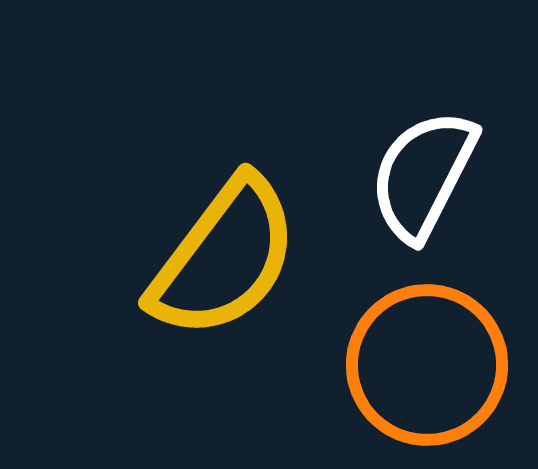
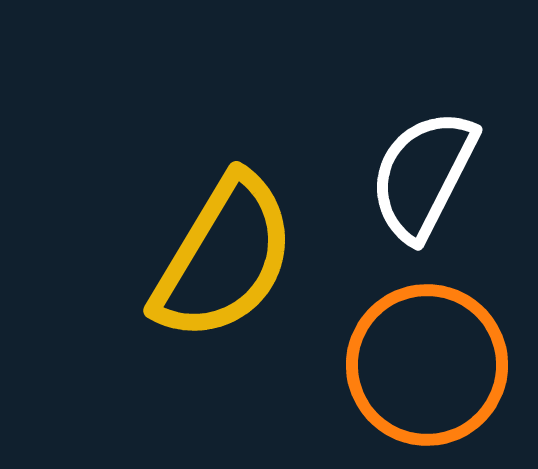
yellow semicircle: rotated 6 degrees counterclockwise
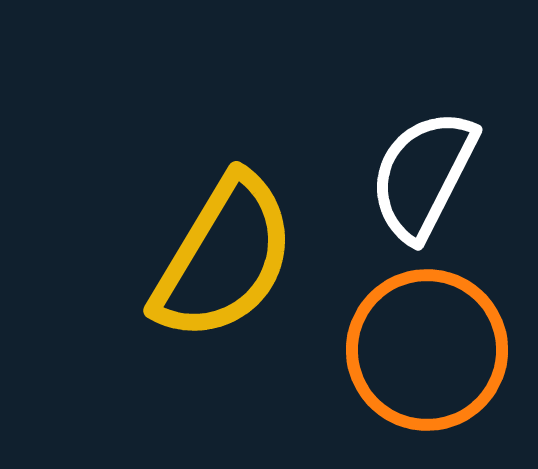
orange circle: moved 15 px up
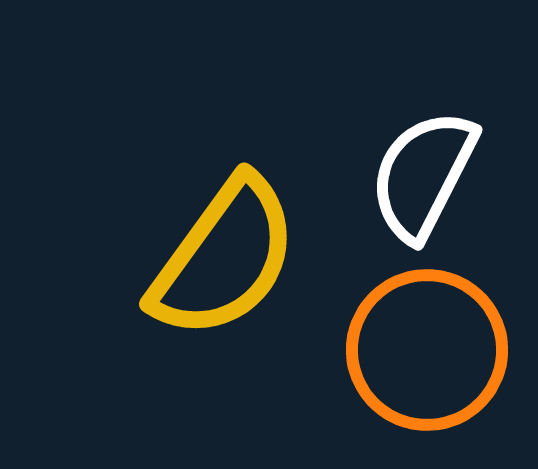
yellow semicircle: rotated 5 degrees clockwise
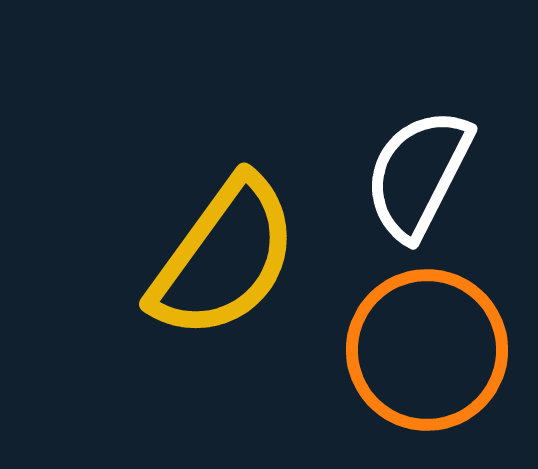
white semicircle: moved 5 px left, 1 px up
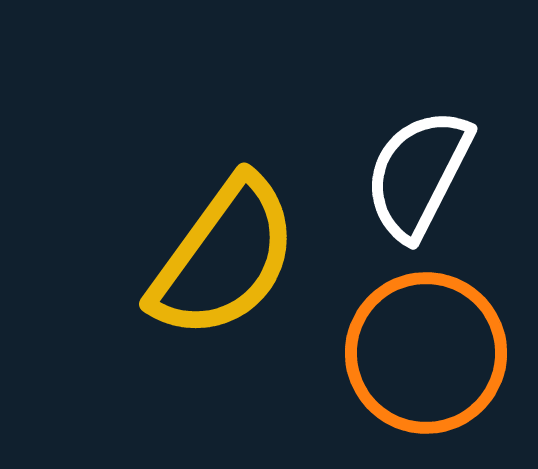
orange circle: moved 1 px left, 3 px down
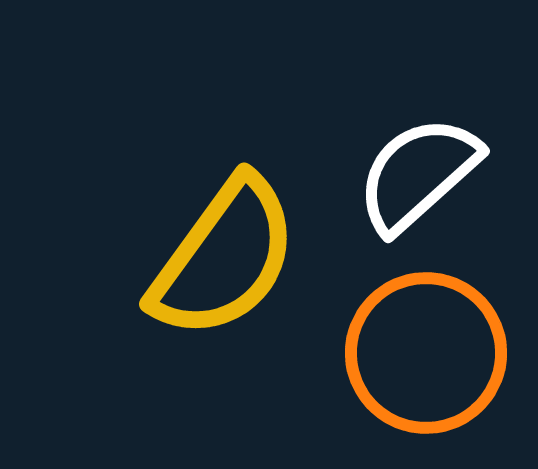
white semicircle: rotated 21 degrees clockwise
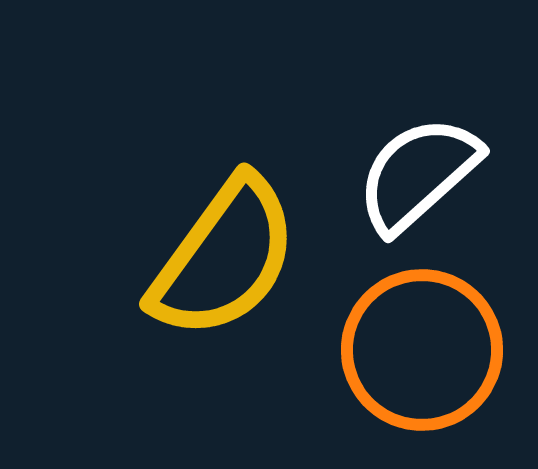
orange circle: moved 4 px left, 3 px up
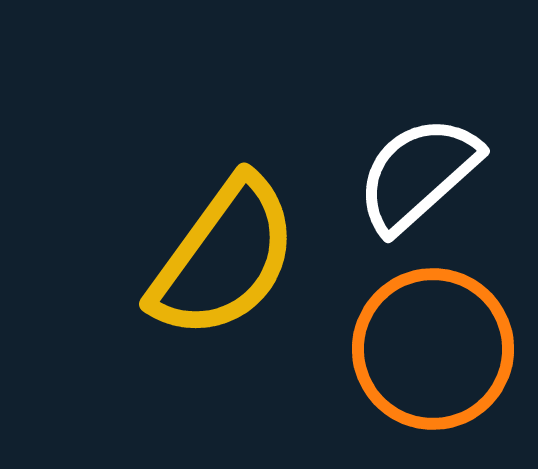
orange circle: moved 11 px right, 1 px up
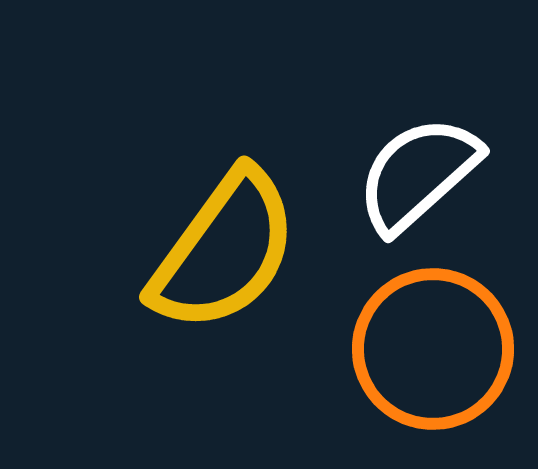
yellow semicircle: moved 7 px up
